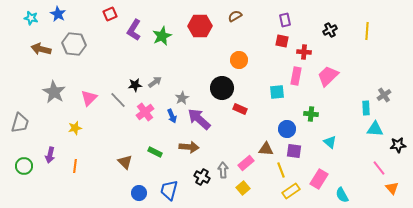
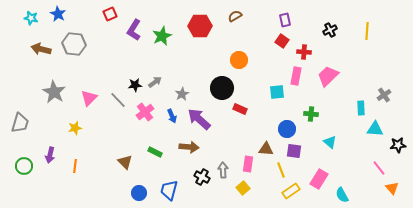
red square at (282, 41): rotated 24 degrees clockwise
gray star at (182, 98): moved 4 px up
cyan rectangle at (366, 108): moved 5 px left
pink rectangle at (246, 163): moved 2 px right, 1 px down; rotated 42 degrees counterclockwise
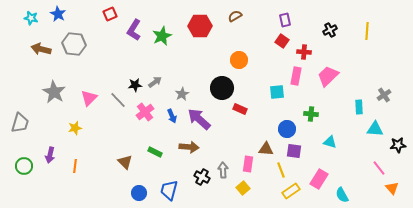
cyan rectangle at (361, 108): moved 2 px left, 1 px up
cyan triangle at (330, 142): rotated 24 degrees counterclockwise
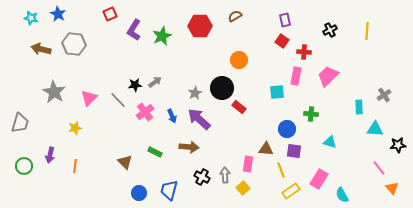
gray star at (182, 94): moved 13 px right, 1 px up
red rectangle at (240, 109): moved 1 px left, 2 px up; rotated 16 degrees clockwise
gray arrow at (223, 170): moved 2 px right, 5 px down
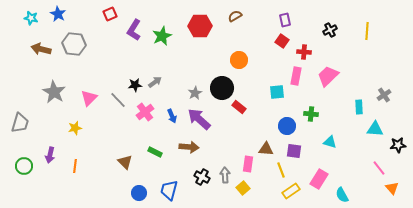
blue circle at (287, 129): moved 3 px up
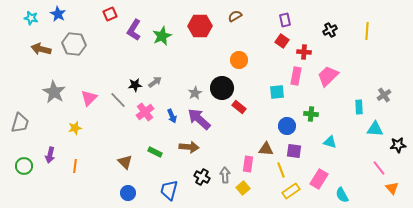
blue circle at (139, 193): moved 11 px left
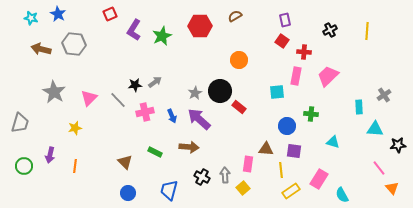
black circle at (222, 88): moved 2 px left, 3 px down
pink cross at (145, 112): rotated 24 degrees clockwise
cyan triangle at (330, 142): moved 3 px right
yellow line at (281, 170): rotated 14 degrees clockwise
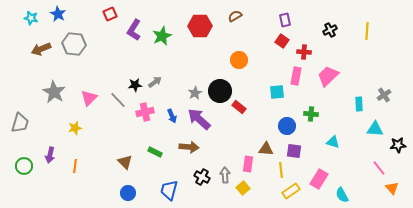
brown arrow at (41, 49): rotated 36 degrees counterclockwise
cyan rectangle at (359, 107): moved 3 px up
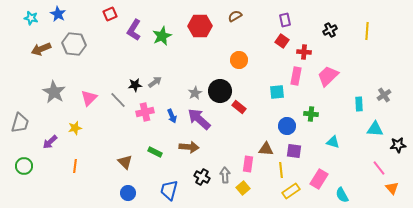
purple arrow at (50, 155): moved 13 px up; rotated 35 degrees clockwise
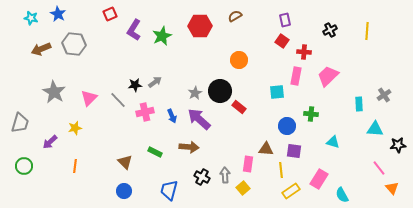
blue circle at (128, 193): moved 4 px left, 2 px up
